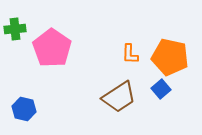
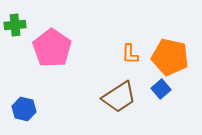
green cross: moved 4 px up
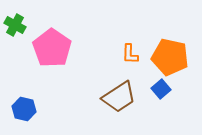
green cross: rotated 35 degrees clockwise
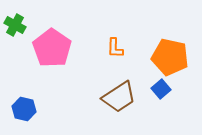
orange L-shape: moved 15 px left, 6 px up
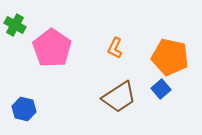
orange L-shape: rotated 25 degrees clockwise
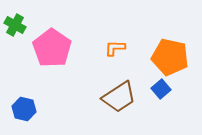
orange L-shape: rotated 65 degrees clockwise
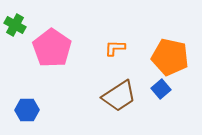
brown trapezoid: moved 1 px up
blue hexagon: moved 3 px right, 1 px down; rotated 15 degrees counterclockwise
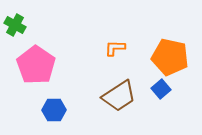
pink pentagon: moved 16 px left, 17 px down
blue hexagon: moved 27 px right
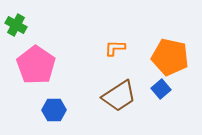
green cross: moved 1 px right
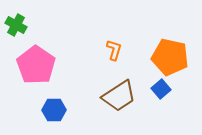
orange L-shape: moved 1 px left, 2 px down; rotated 105 degrees clockwise
